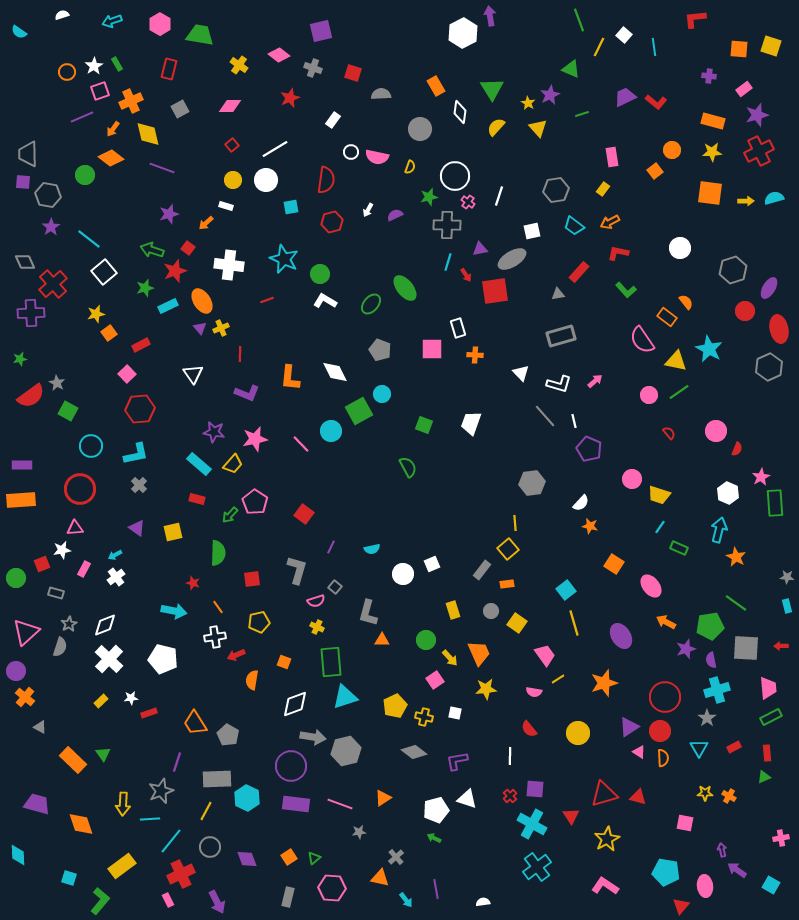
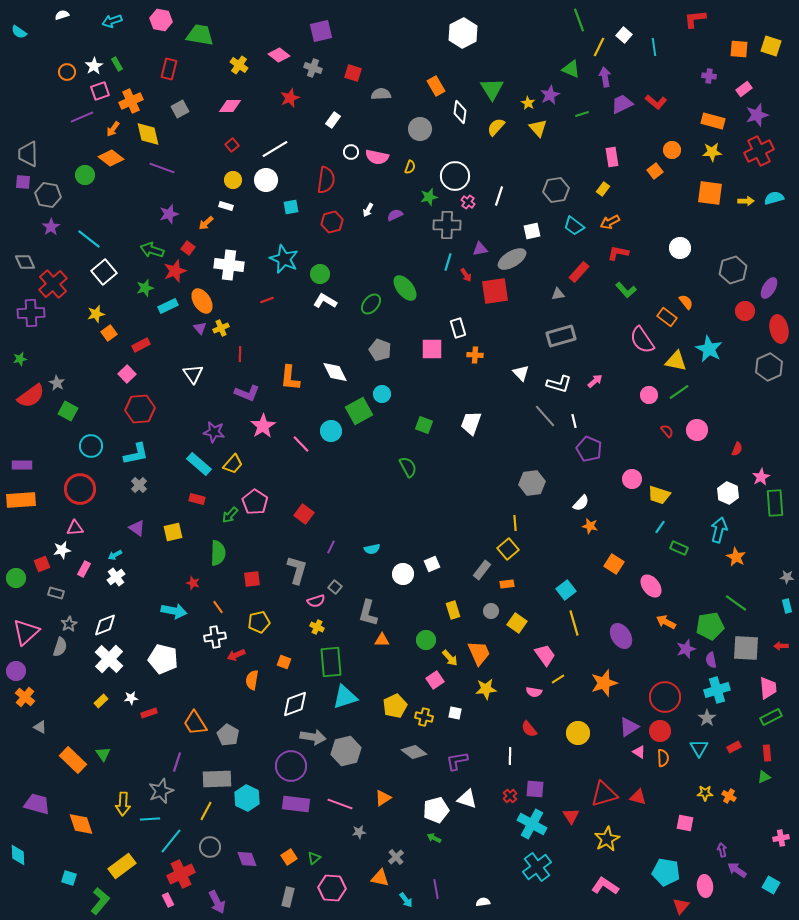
purple arrow at (490, 16): moved 115 px right, 61 px down
pink hexagon at (160, 24): moved 1 px right, 4 px up; rotated 20 degrees counterclockwise
purple trapezoid at (625, 97): moved 3 px left, 7 px down
pink circle at (716, 431): moved 19 px left, 1 px up
red semicircle at (669, 433): moved 2 px left, 2 px up
pink star at (255, 439): moved 8 px right, 13 px up; rotated 20 degrees counterclockwise
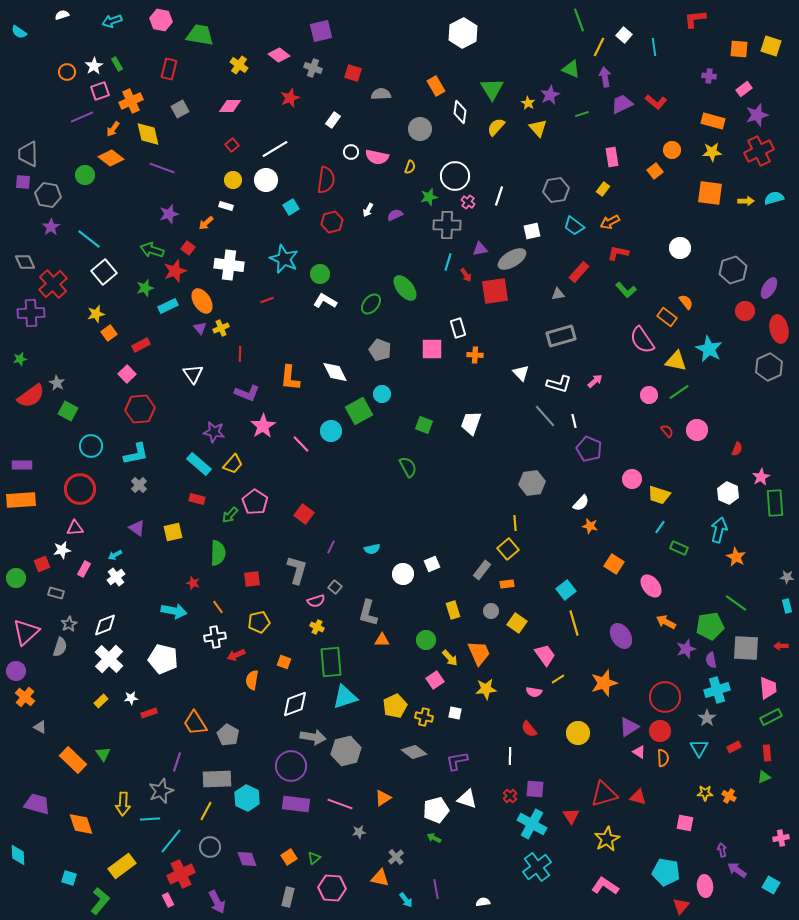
cyan square at (291, 207): rotated 21 degrees counterclockwise
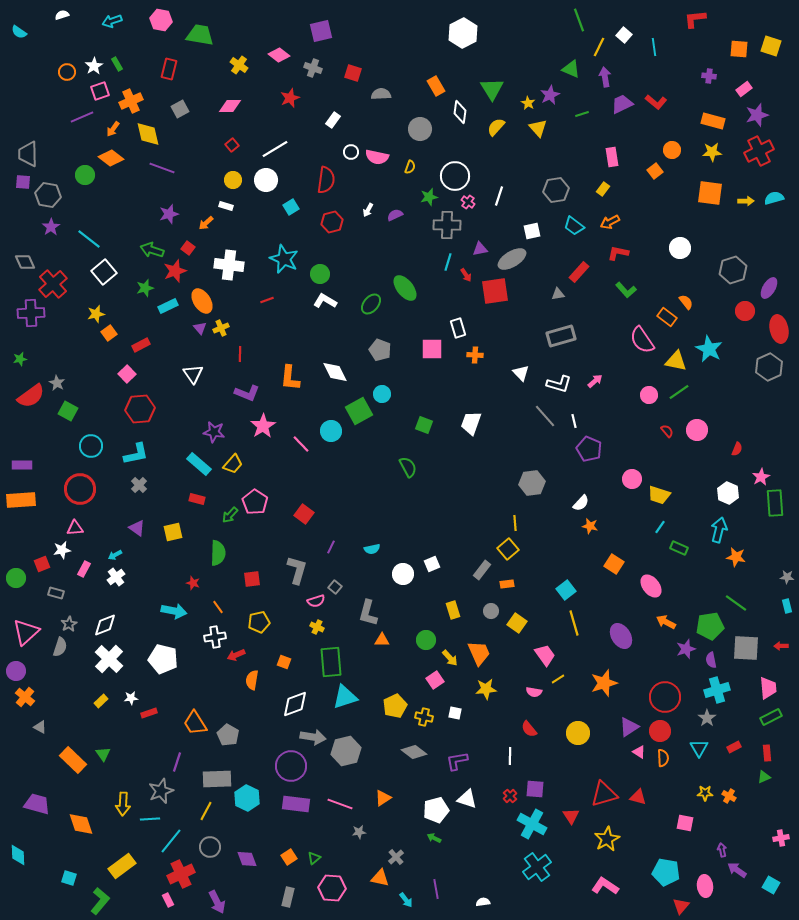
orange star at (736, 557): rotated 18 degrees counterclockwise
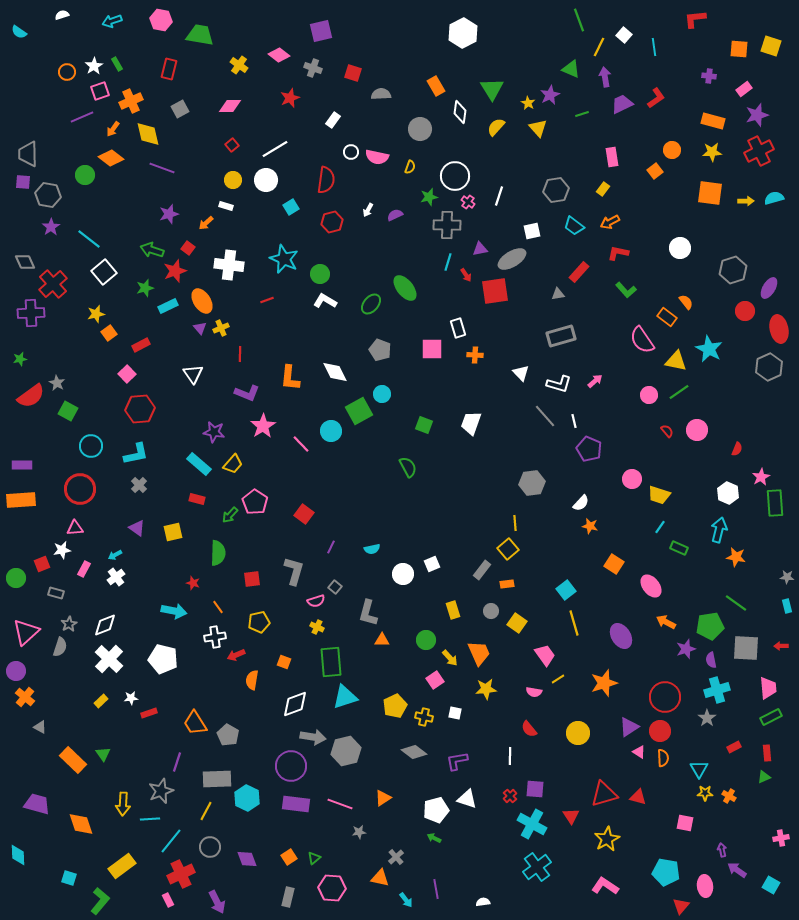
red L-shape at (656, 102): moved 4 px up; rotated 75 degrees counterclockwise
gray L-shape at (297, 570): moved 3 px left, 1 px down
cyan triangle at (699, 748): moved 21 px down
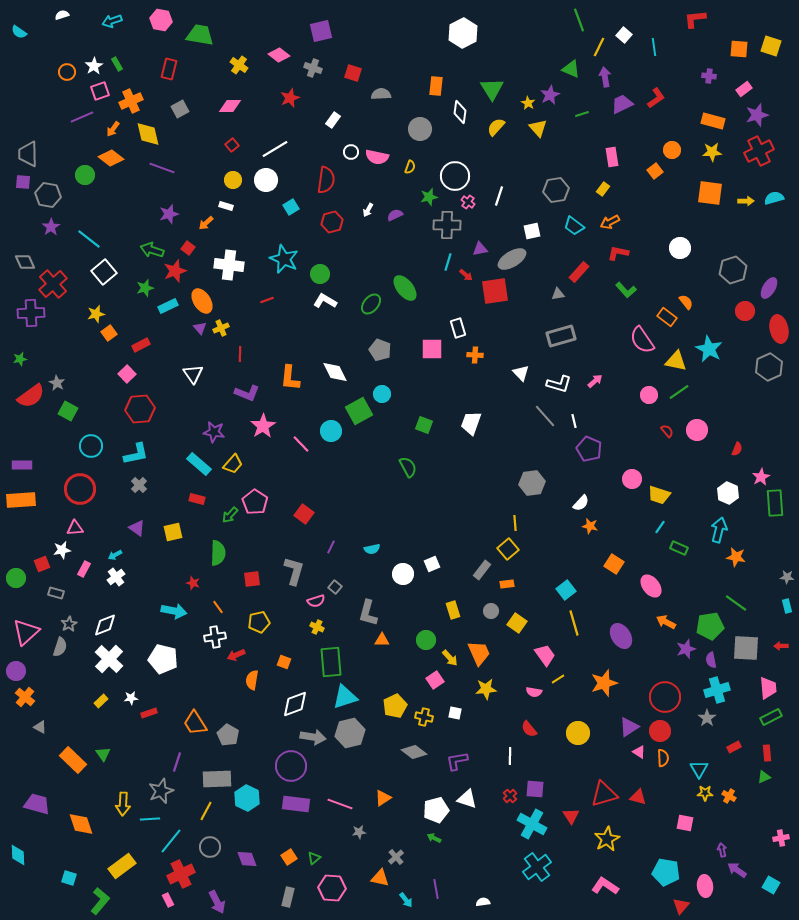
orange rectangle at (436, 86): rotated 36 degrees clockwise
red arrow at (466, 275): rotated 16 degrees counterclockwise
gray hexagon at (346, 751): moved 4 px right, 18 px up
